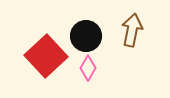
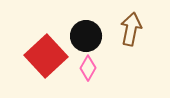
brown arrow: moved 1 px left, 1 px up
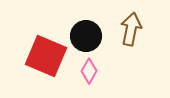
red square: rotated 24 degrees counterclockwise
pink diamond: moved 1 px right, 3 px down
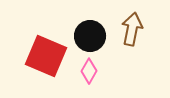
brown arrow: moved 1 px right
black circle: moved 4 px right
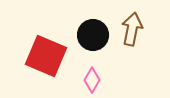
black circle: moved 3 px right, 1 px up
pink diamond: moved 3 px right, 9 px down
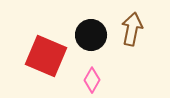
black circle: moved 2 px left
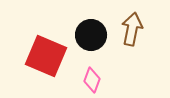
pink diamond: rotated 10 degrees counterclockwise
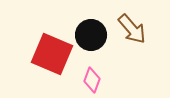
brown arrow: rotated 128 degrees clockwise
red square: moved 6 px right, 2 px up
